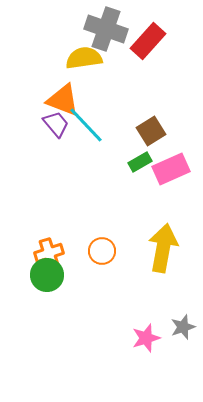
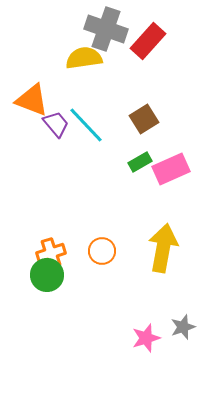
orange triangle: moved 31 px left
brown square: moved 7 px left, 12 px up
orange cross: moved 2 px right
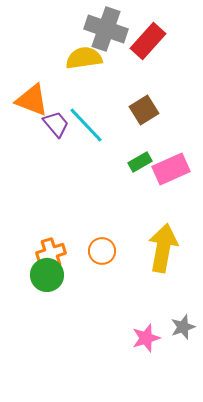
brown square: moved 9 px up
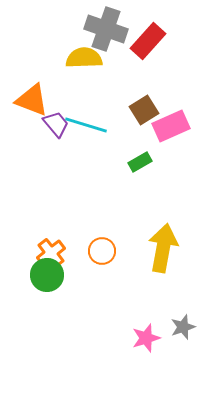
yellow semicircle: rotated 6 degrees clockwise
cyan line: rotated 30 degrees counterclockwise
pink rectangle: moved 43 px up
orange cross: rotated 20 degrees counterclockwise
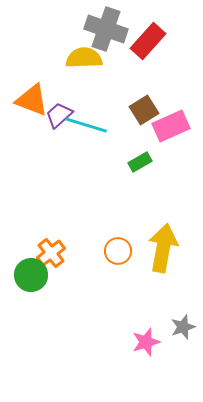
purple trapezoid: moved 3 px right, 9 px up; rotated 92 degrees counterclockwise
orange circle: moved 16 px right
green circle: moved 16 px left
pink star: moved 4 px down
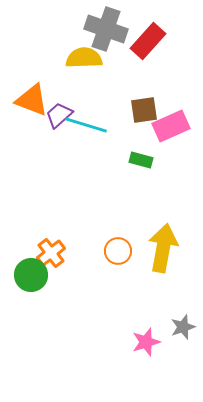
brown square: rotated 24 degrees clockwise
green rectangle: moved 1 px right, 2 px up; rotated 45 degrees clockwise
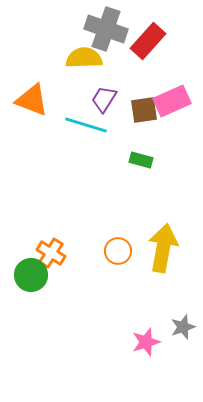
purple trapezoid: moved 45 px right, 16 px up; rotated 16 degrees counterclockwise
pink rectangle: moved 1 px right, 25 px up
orange cross: rotated 20 degrees counterclockwise
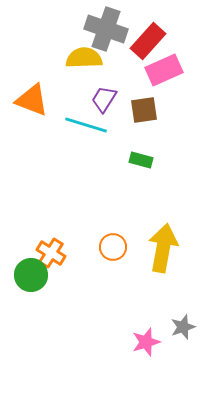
pink rectangle: moved 8 px left, 31 px up
orange circle: moved 5 px left, 4 px up
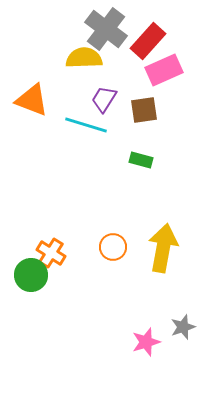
gray cross: rotated 18 degrees clockwise
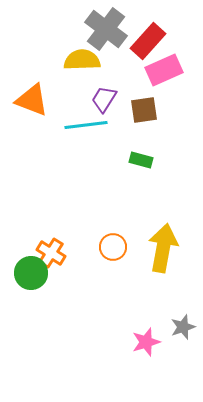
yellow semicircle: moved 2 px left, 2 px down
cyan line: rotated 24 degrees counterclockwise
green circle: moved 2 px up
